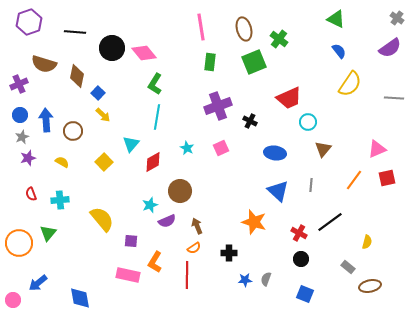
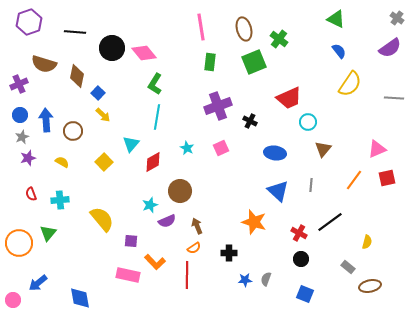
orange L-shape at (155, 262): rotated 75 degrees counterclockwise
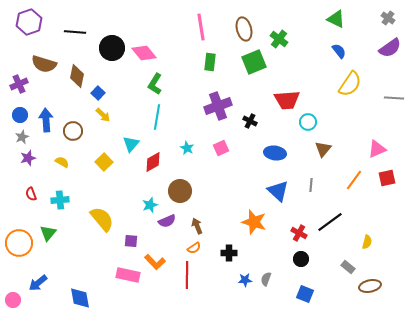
gray cross at (397, 18): moved 9 px left
red trapezoid at (289, 98): moved 2 px left, 2 px down; rotated 20 degrees clockwise
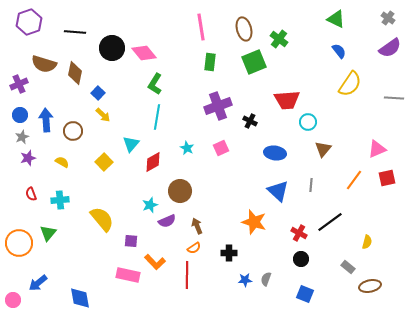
brown diamond at (77, 76): moved 2 px left, 3 px up
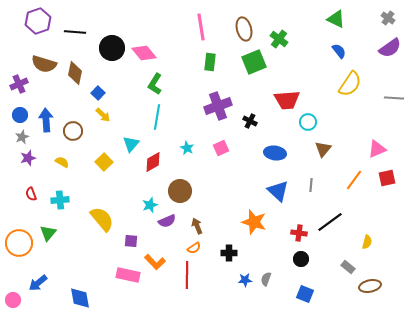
purple hexagon at (29, 22): moved 9 px right, 1 px up
red cross at (299, 233): rotated 21 degrees counterclockwise
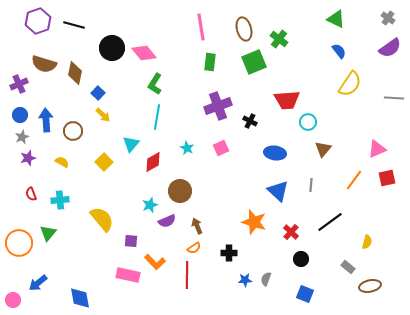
black line at (75, 32): moved 1 px left, 7 px up; rotated 10 degrees clockwise
red cross at (299, 233): moved 8 px left, 1 px up; rotated 35 degrees clockwise
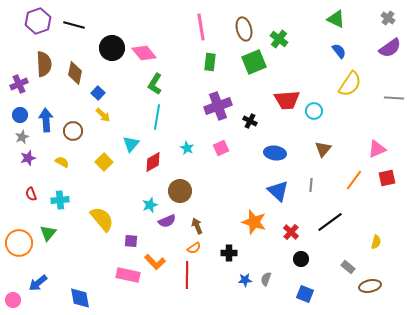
brown semicircle at (44, 64): rotated 110 degrees counterclockwise
cyan circle at (308, 122): moved 6 px right, 11 px up
yellow semicircle at (367, 242): moved 9 px right
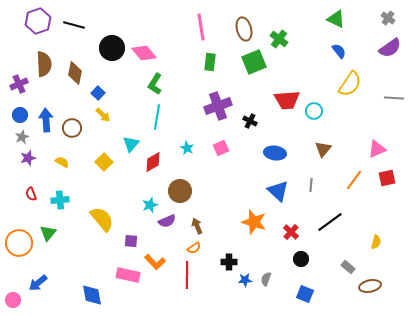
brown circle at (73, 131): moved 1 px left, 3 px up
black cross at (229, 253): moved 9 px down
blue diamond at (80, 298): moved 12 px right, 3 px up
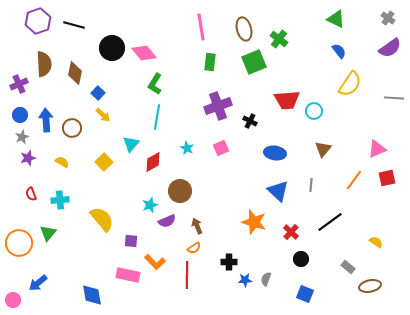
yellow semicircle at (376, 242): rotated 72 degrees counterclockwise
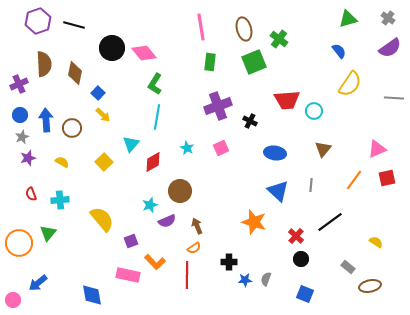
green triangle at (336, 19): moved 12 px right; rotated 42 degrees counterclockwise
red cross at (291, 232): moved 5 px right, 4 px down
purple square at (131, 241): rotated 24 degrees counterclockwise
